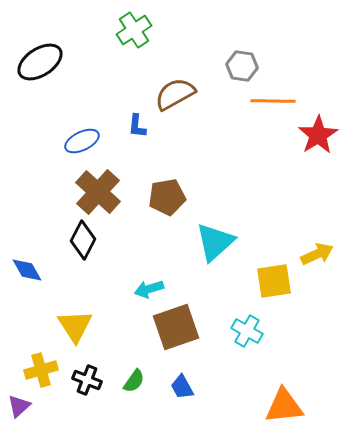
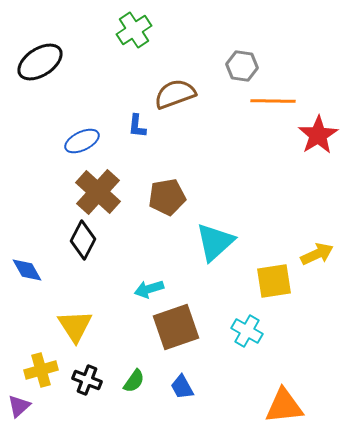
brown semicircle: rotated 9 degrees clockwise
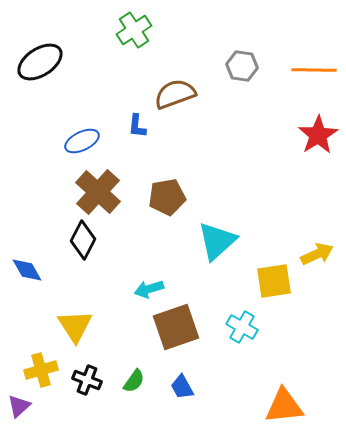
orange line: moved 41 px right, 31 px up
cyan triangle: moved 2 px right, 1 px up
cyan cross: moved 5 px left, 4 px up
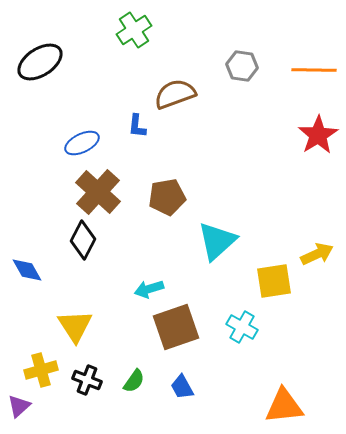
blue ellipse: moved 2 px down
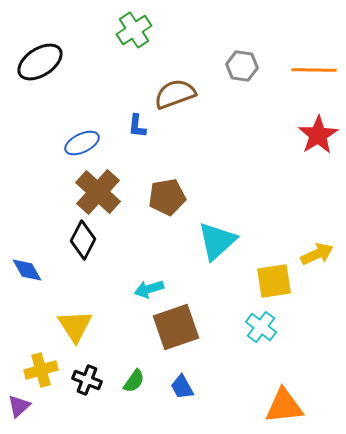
cyan cross: moved 19 px right; rotated 8 degrees clockwise
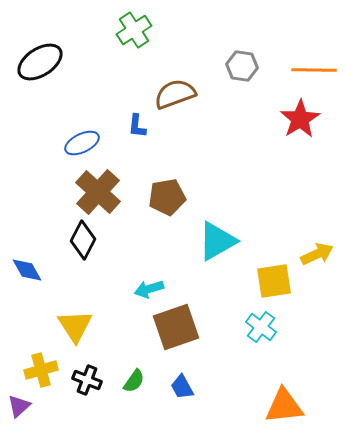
red star: moved 18 px left, 16 px up
cyan triangle: rotated 12 degrees clockwise
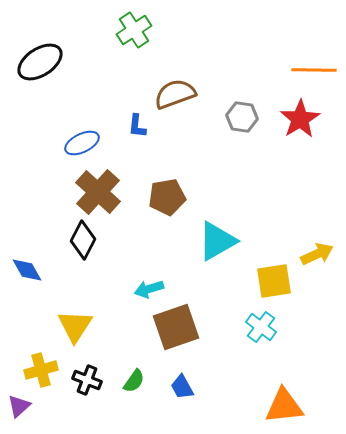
gray hexagon: moved 51 px down
yellow triangle: rotated 6 degrees clockwise
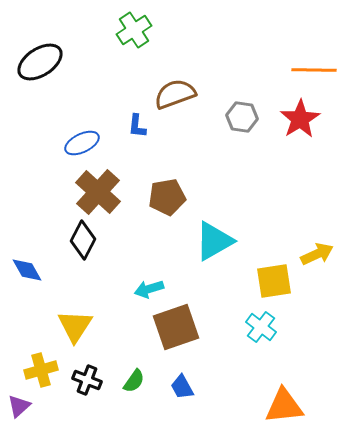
cyan triangle: moved 3 px left
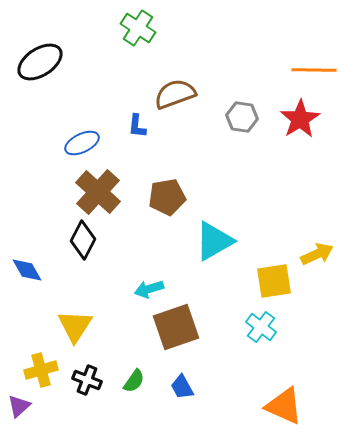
green cross: moved 4 px right, 2 px up; rotated 24 degrees counterclockwise
orange triangle: rotated 30 degrees clockwise
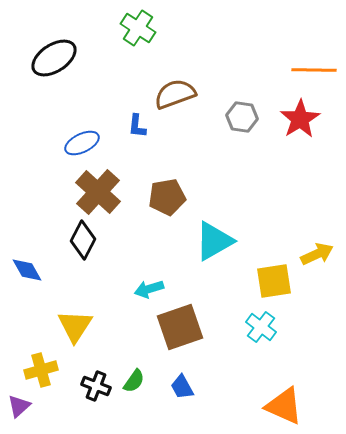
black ellipse: moved 14 px right, 4 px up
brown square: moved 4 px right
black cross: moved 9 px right, 6 px down
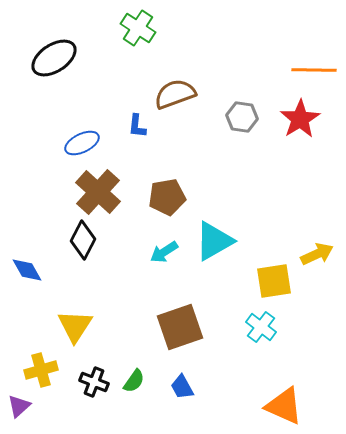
cyan arrow: moved 15 px right, 37 px up; rotated 16 degrees counterclockwise
black cross: moved 2 px left, 4 px up
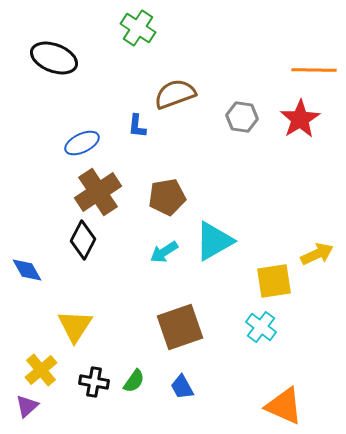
black ellipse: rotated 54 degrees clockwise
brown cross: rotated 15 degrees clockwise
yellow cross: rotated 24 degrees counterclockwise
black cross: rotated 12 degrees counterclockwise
purple triangle: moved 8 px right
